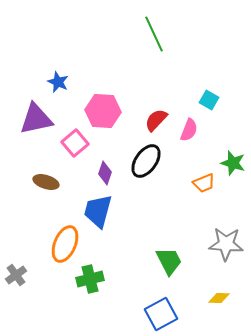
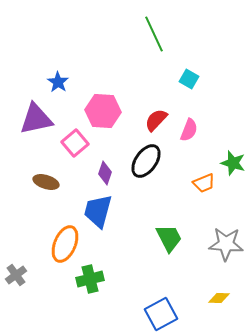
blue star: rotated 10 degrees clockwise
cyan square: moved 20 px left, 21 px up
green trapezoid: moved 23 px up
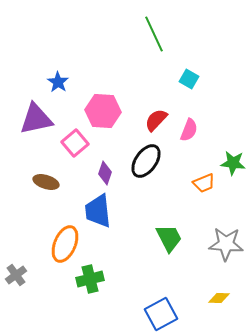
green star: rotated 10 degrees counterclockwise
blue trapezoid: rotated 21 degrees counterclockwise
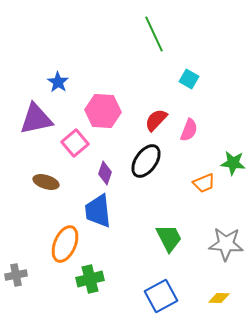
gray cross: rotated 25 degrees clockwise
blue square: moved 18 px up
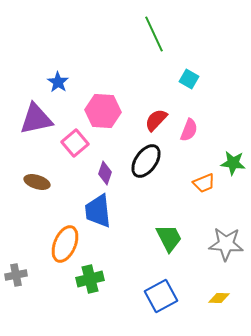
brown ellipse: moved 9 px left
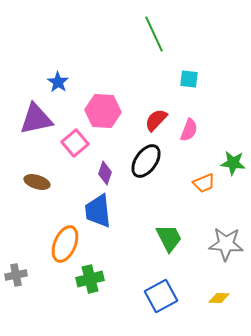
cyan square: rotated 24 degrees counterclockwise
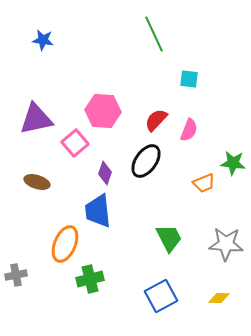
blue star: moved 15 px left, 42 px up; rotated 25 degrees counterclockwise
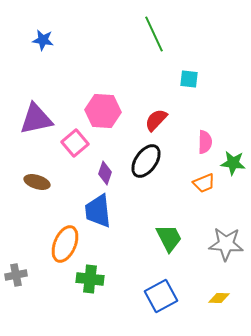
pink semicircle: moved 16 px right, 12 px down; rotated 20 degrees counterclockwise
green cross: rotated 20 degrees clockwise
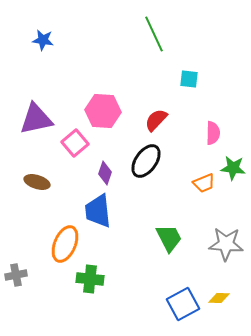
pink semicircle: moved 8 px right, 9 px up
green star: moved 5 px down
blue square: moved 22 px right, 8 px down
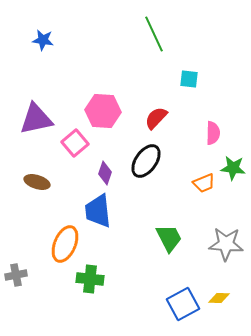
red semicircle: moved 2 px up
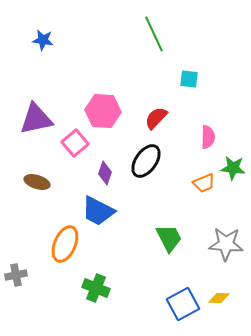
pink semicircle: moved 5 px left, 4 px down
blue trapezoid: rotated 57 degrees counterclockwise
green cross: moved 6 px right, 9 px down; rotated 16 degrees clockwise
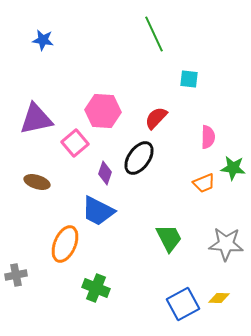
black ellipse: moved 7 px left, 3 px up
